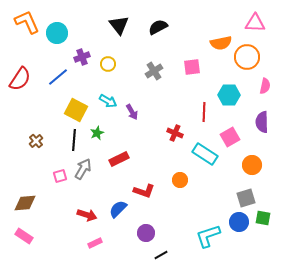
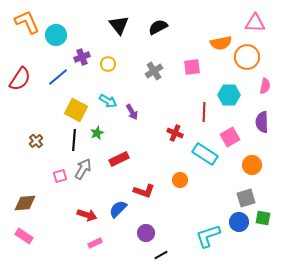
cyan circle at (57, 33): moved 1 px left, 2 px down
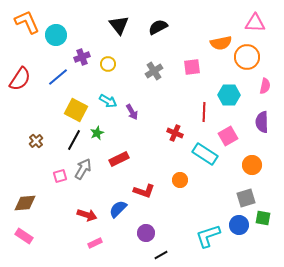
pink square at (230, 137): moved 2 px left, 1 px up
black line at (74, 140): rotated 25 degrees clockwise
blue circle at (239, 222): moved 3 px down
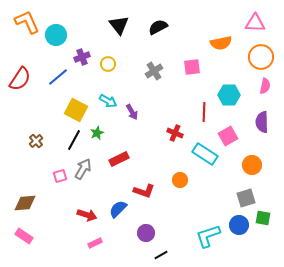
orange circle at (247, 57): moved 14 px right
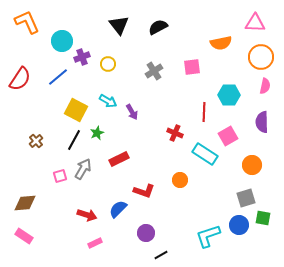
cyan circle at (56, 35): moved 6 px right, 6 px down
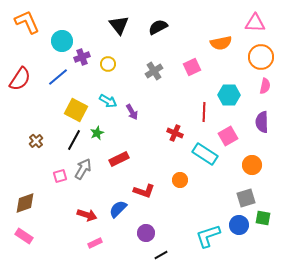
pink square at (192, 67): rotated 18 degrees counterclockwise
brown diamond at (25, 203): rotated 15 degrees counterclockwise
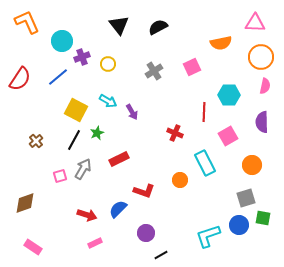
cyan rectangle at (205, 154): moved 9 px down; rotated 30 degrees clockwise
pink rectangle at (24, 236): moved 9 px right, 11 px down
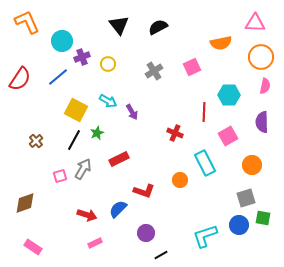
cyan L-shape at (208, 236): moved 3 px left
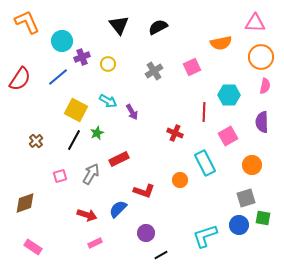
gray arrow at (83, 169): moved 8 px right, 5 px down
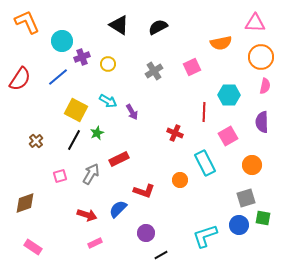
black triangle at (119, 25): rotated 20 degrees counterclockwise
